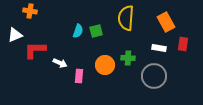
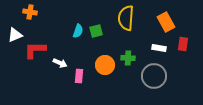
orange cross: moved 1 px down
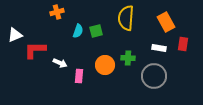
orange cross: moved 27 px right; rotated 24 degrees counterclockwise
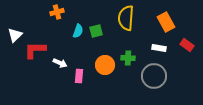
white triangle: rotated 21 degrees counterclockwise
red rectangle: moved 4 px right, 1 px down; rotated 64 degrees counterclockwise
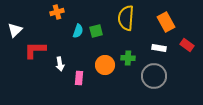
white triangle: moved 5 px up
white arrow: moved 1 px down; rotated 56 degrees clockwise
pink rectangle: moved 2 px down
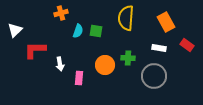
orange cross: moved 4 px right, 1 px down
green square: rotated 24 degrees clockwise
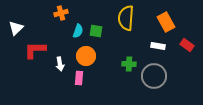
white triangle: moved 1 px right, 2 px up
white rectangle: moved 1 px left, 2 px up
green cross: moved 1 px right, 6 px down
orange circle: moved 19 px left, 9 px up
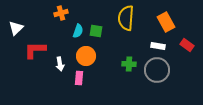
gray circle: moved 3 px right, 6 px up
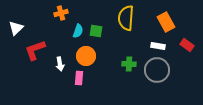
red L-shape: rotated 20 degrees counterclockwise
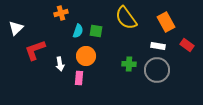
yellow semicircle: rotated 40 degrees counterclockwise
